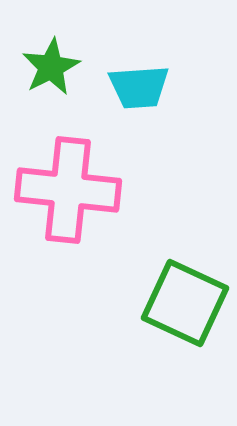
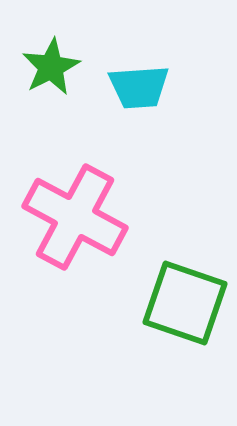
pink cross: moved 7 px right, 27 px down; rotated 22 degrees clockwise
green square: rotated 6 degrees counterclockwise
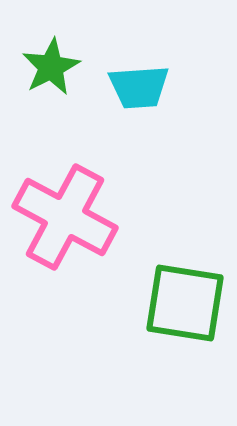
pink cross: moved 10 px left
green square: rotated 10 degrees counterclockwise
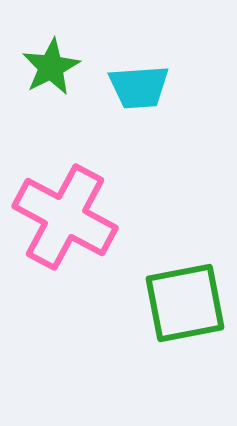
green square: rotated 20 degrees counterclockwise
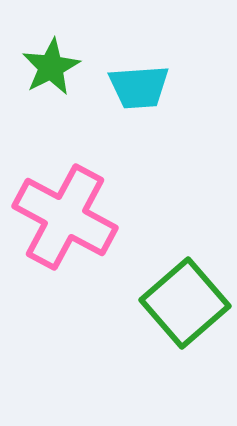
green square: rotated 30 degrees counterclockwise
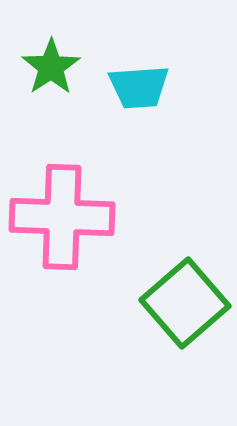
green star: rotated 6 degrees counterclockwise
pink cross: moved 3 px left; rotated 26 degrees counterclockwise
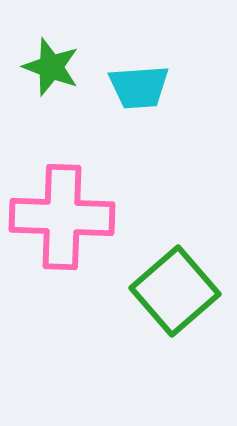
green star: rotated 18 degrees counterclockwise
green square: moved 10 px left, 12 px up
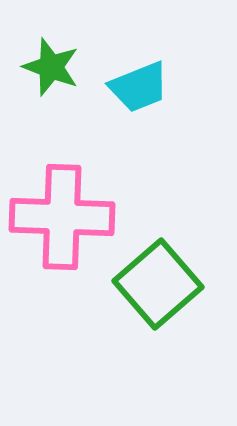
cyan trapezoid: rotated 18 degrees counterclockwise
green square: moved 17 px left, 7 px up
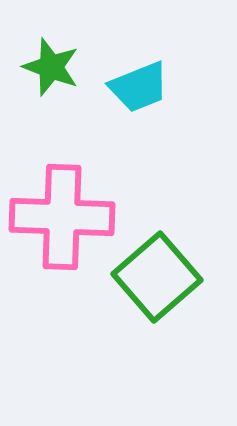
green square: moved 1 px left, 7 px up
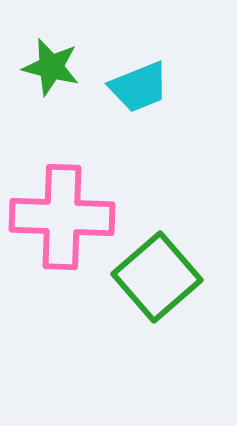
green star: rotated 6 degrees counterclockwise
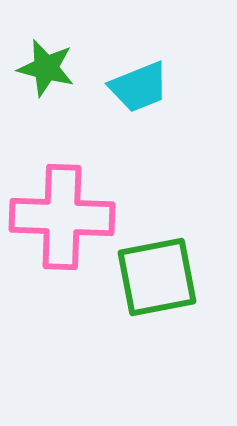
green star: moved 5 px left, 1 px down
green square: rotated 30 degrees clockwise
